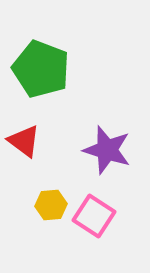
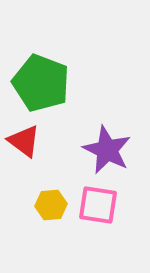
green pentagon: moved 14 px down
purple star: rotated 9 degrees clockwise
pink square: moved 4 px right, 11 px up; rotated 24 degrees counterclockwise
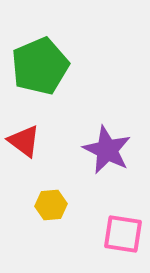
green pentagon: moved 1 px left, 17 px up; rotated 28 degrees clockwise
pink square: moved 25 px right, 29 px down
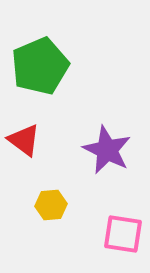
red triangle: moved 1 px up
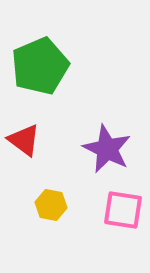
purple star: moved 1 px up
yellow hexagon: rotated 16 degrees clockwise
pink square: moved 24 px up
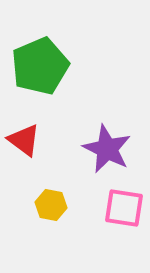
pink square: moved 1 px right, 2 px up
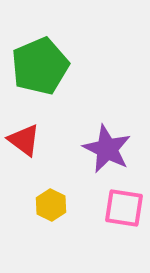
yellow hexagon: rotated 16 degrees clockwise
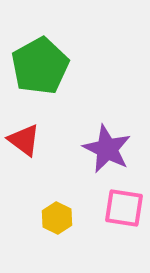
green pentagon: rotated 6 degrees counterclockwise
yellow hexagon: moved 6 px right, 13 px down
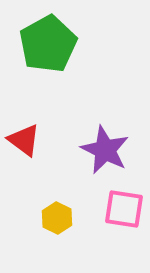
green pentagon: moved 8 px right, 22 px up
purple star: moved 2 px left, 1 px down
pink square: moved 1 px down
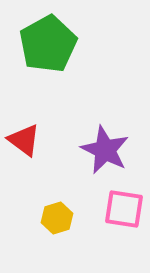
yellow hexagon: rotated 16 degrees clockwise
